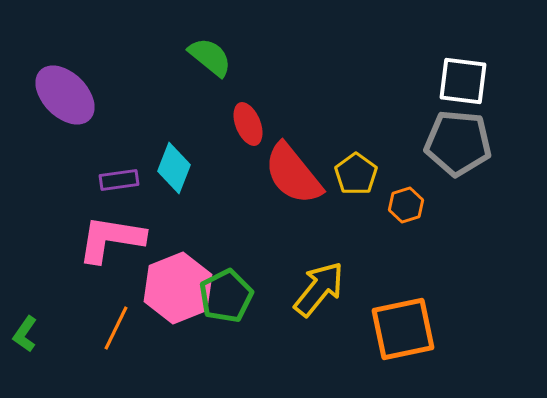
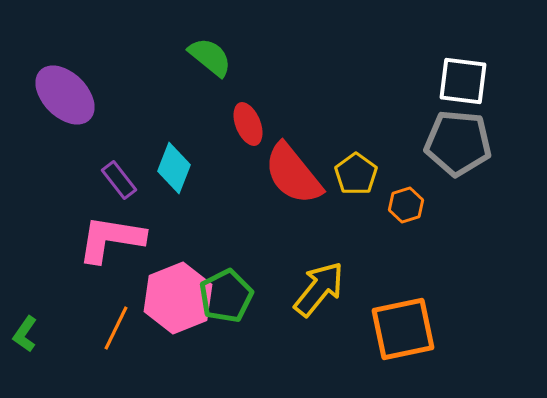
purple rectangle: rotated 60 degrees clockwise
pink hexagon: moved 10 px down
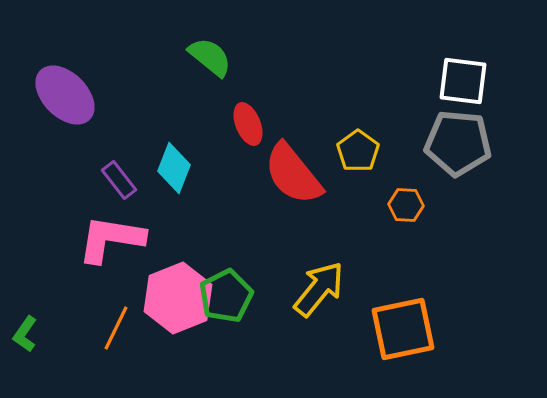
yellow pentagon: moved 2 px right, 23 px up
orange hexagon: rotated 20 degrees clockwise
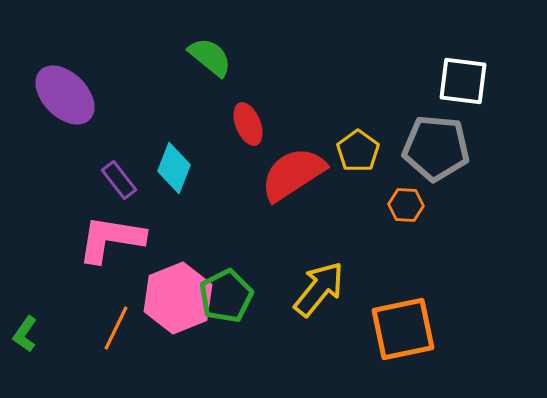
gray pentagon: moved 22 px left, 5 px down
red semicircle: rotated 96 degrees clockwise
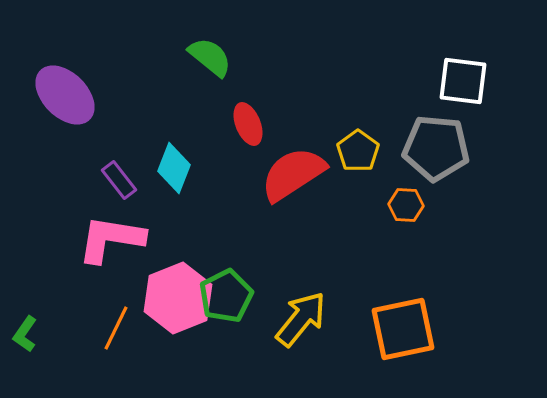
yellow arrow: moved 18 px left, 30 px down
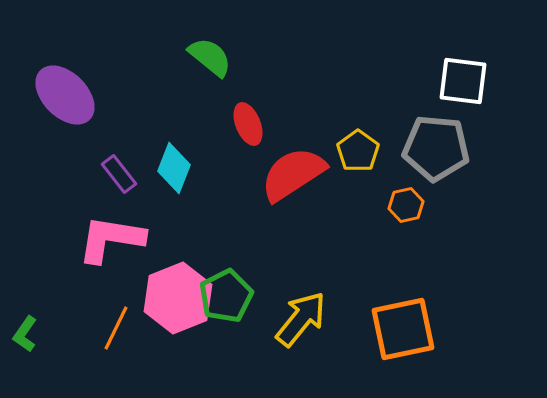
purple rectangle: moved 6 px up
orange hexagon: rotated 16 degrees counterclockwise
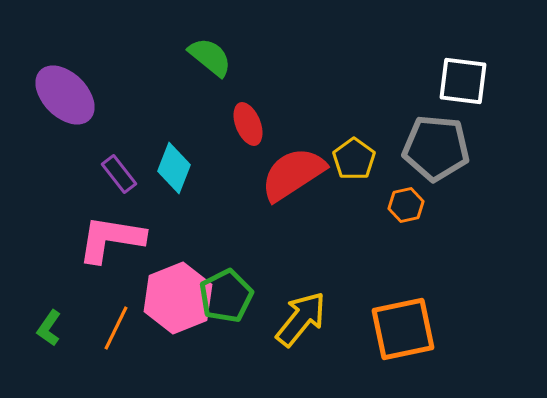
yellow pentagon: moved 4 px left, 8 px down
green L-shape: moved 24 px right, 6 px up
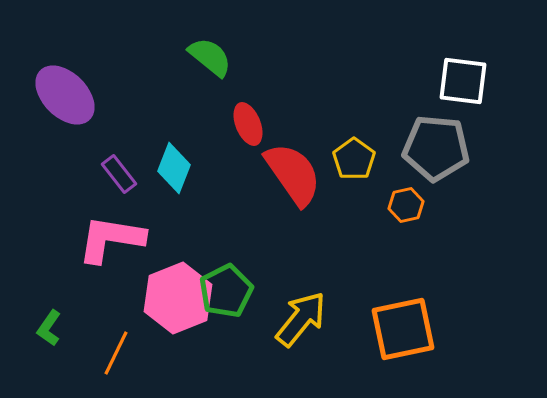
red semicircle: rotated 88 degrees clockwise
green pentagon: moved 5 px up
orange line: moved 25 px down
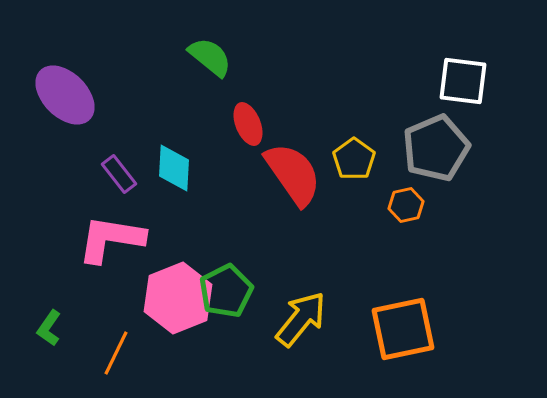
gray pentagon: rotated 28 degrees counterclockwise
cyan diamond: rotated 18 degrees counterclockwise
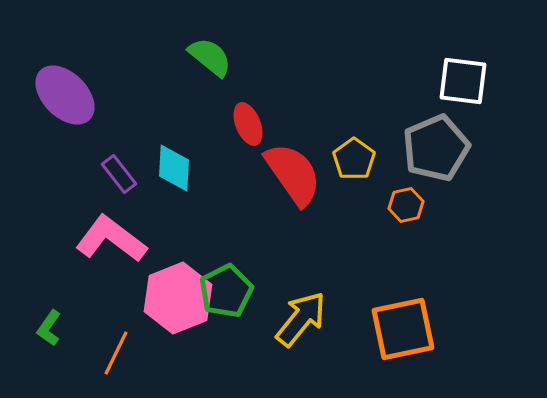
pink L-shape: rotated 28 degrees clockwise
